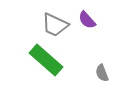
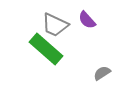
green rectangle: moved 11 px up
gray semicircle: rotated 78 degrees clockwise
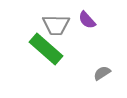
gray trapezoid: moved 1 px right; rotated 24 degrees counterclockwise
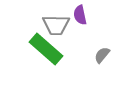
purple semicircle: moved 7 px left, 5 px up; rotated 30 degrees clockwise
gray semicircle: moved 18 px up; rotated 18 degrees counterclockwise
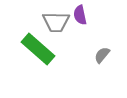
gray trapezoid: moved 3 px up
green rectangle: moved 8 px left
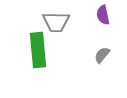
purple semicircle: moved 23 px right
green rectangle: moved 1 px down; rotated 44 degrees clockwise
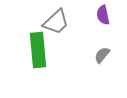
gray trapezoid: rotated 44 degrees counterclockwise
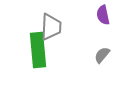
gray trapezoid: moved 5 px left, 5 px down; rotated 44 degrees counterclockwise
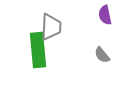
purple semicircle: moved 2 px right
gray semicircle: rotated 78 degrees counterclockwise
